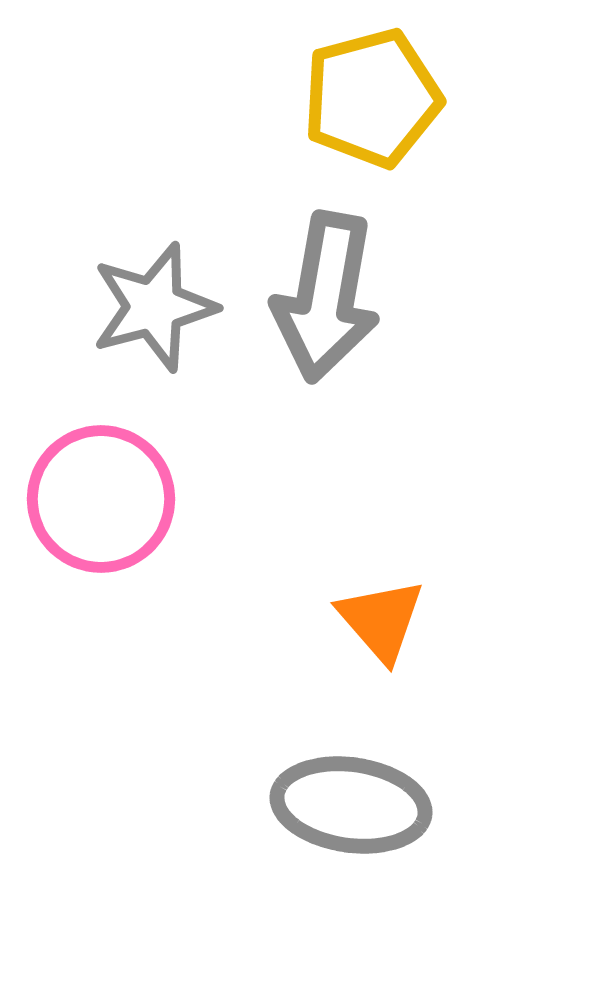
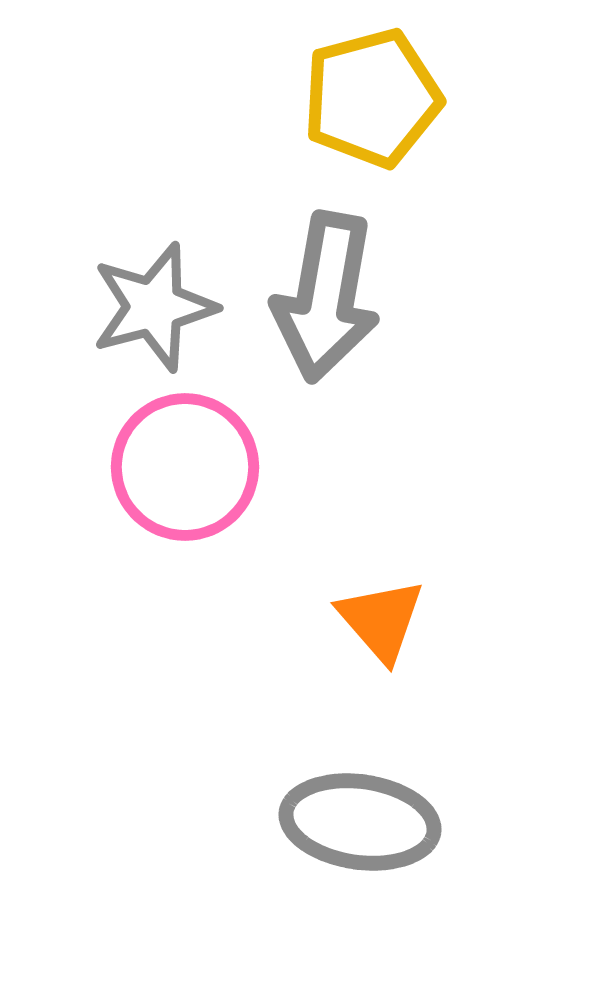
pink circle: moved 84 px right, 32 px up
gray ellipse: moved 9 px right, 17 px down
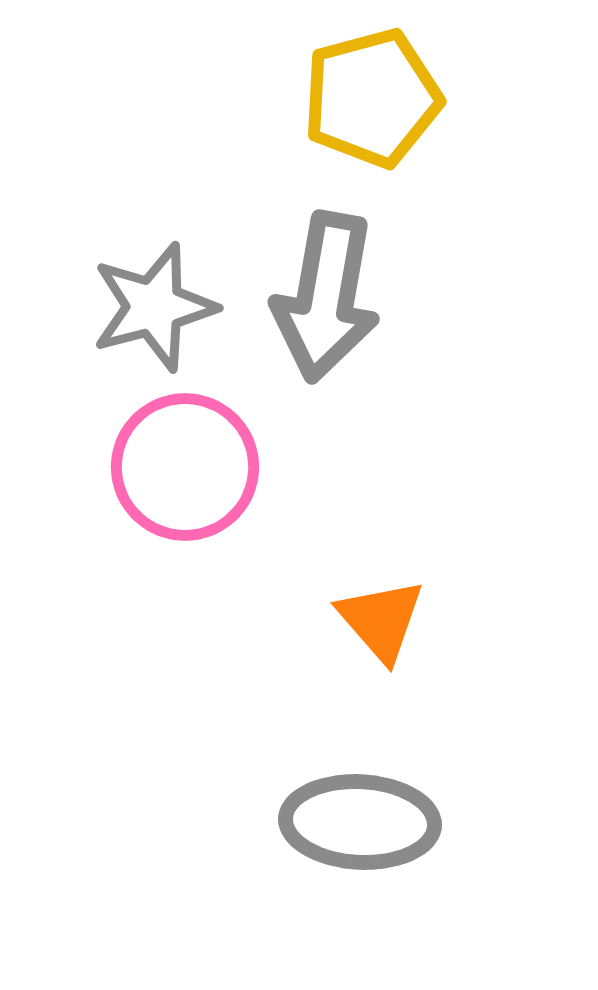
gray ellipse: rotated 5 degrees counterclockwise
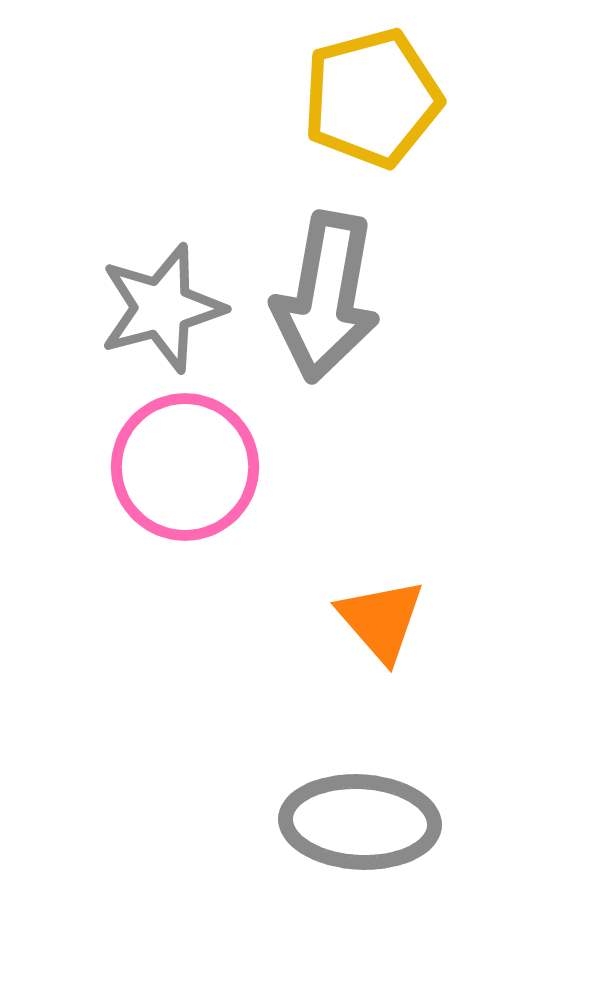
gray star: moved 8 px right, 1 px down
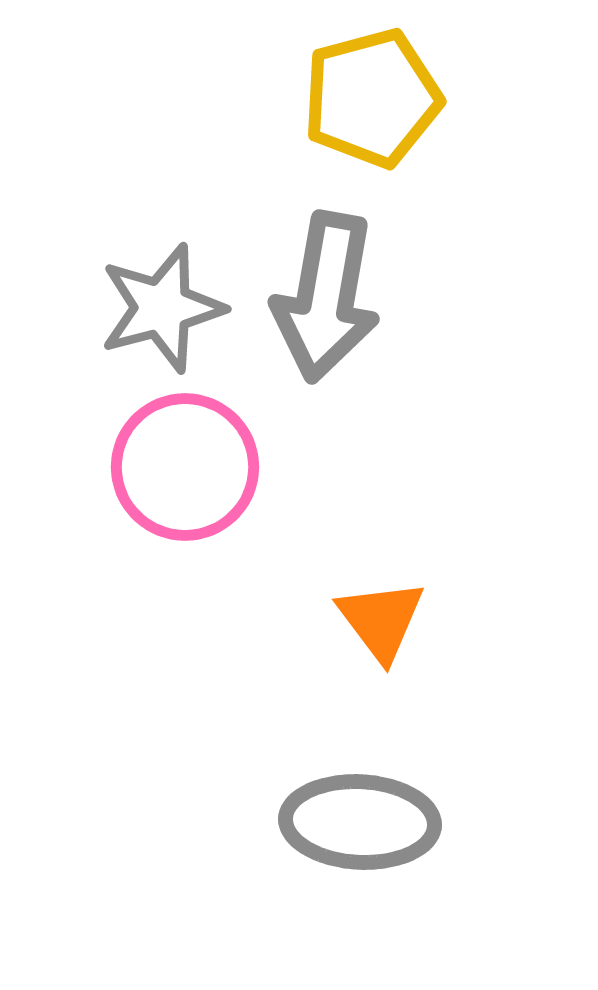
orange triangle: rotated 4 degrees clockwise
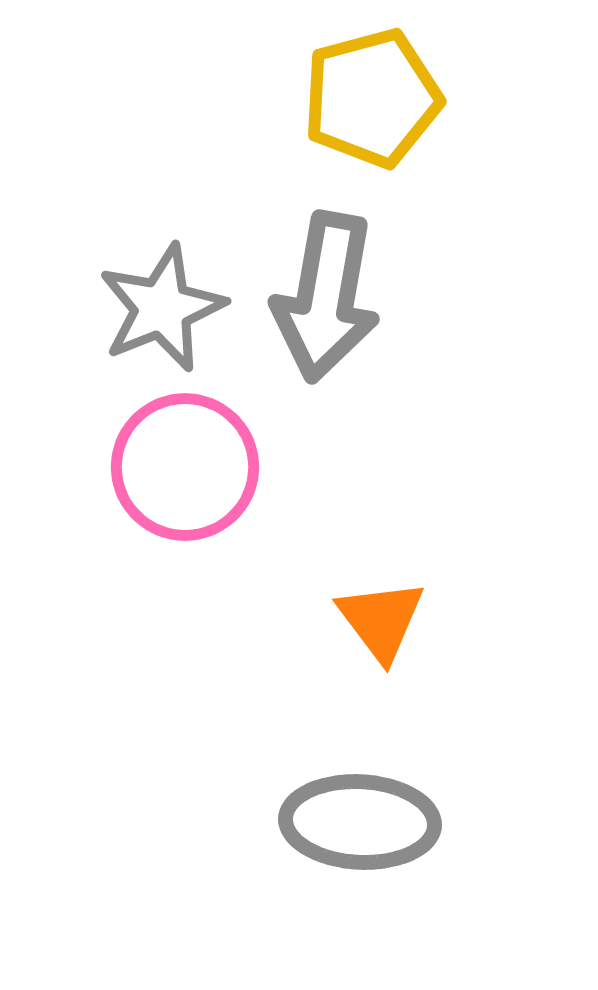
gray star: rotated 7 degrees counterclockwise
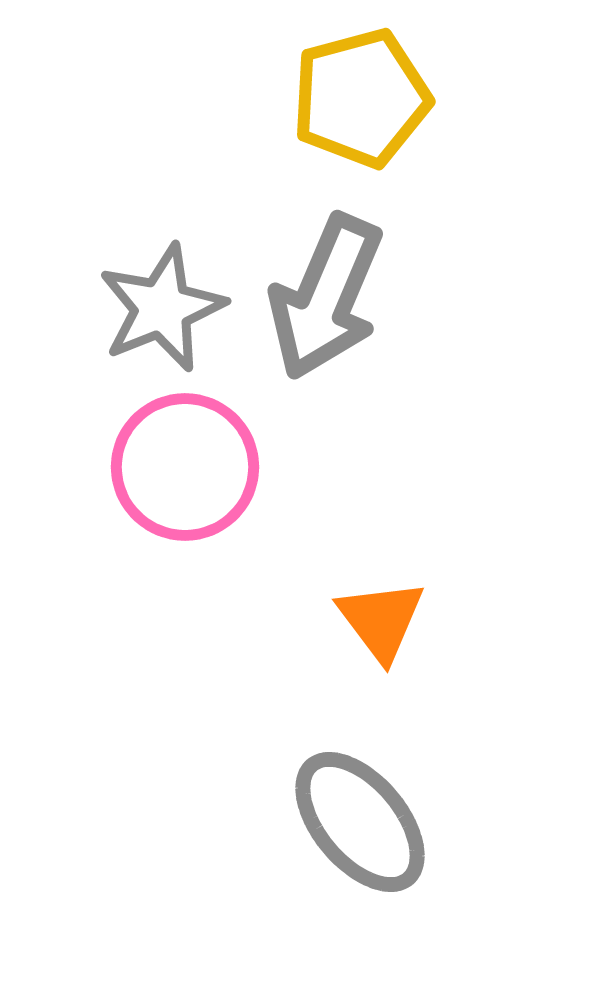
yellow pentagon: moved 11 px left
gray arrow: rotated 13 degrees clockwise
gray ellipse: rotated 47 degrees clockwise
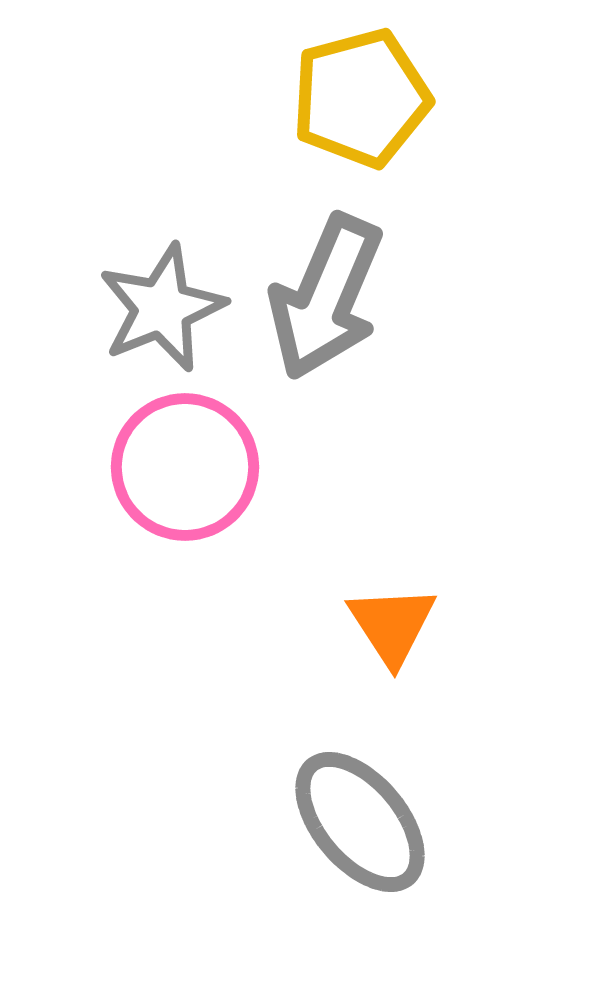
orange triangle: moved 11 px right, 5 px down; rotated 4 degrees clockwise
